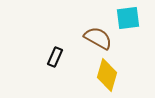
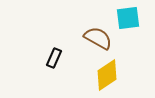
black rectangle: moved 1 px left, 1 px down
yellow diamond: rotated 40 degrees clockwise
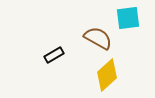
black rectangle: moved 3 px up; rotated 36 degrees clockwise
yellow diamond: rotated 8 degrees counterclockwise
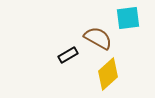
black rectangle: moved 14 px right
yellow diamond: moved 1 px right, 1 px up
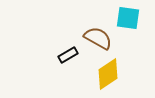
cyan square: rotated 15 degrees clockwise
yellow diamond: rotated 8 degrees clockwise
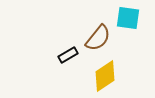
brown semicircle: rotated 100 degrees clockwise
yellow diamond: moved 3 px left, 2 px down
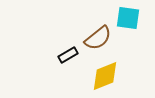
brown semicircle: rotated 12 degrees clockwise
yellow diamond: rotated 12 degrees clockwise
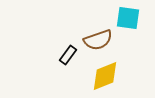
brown semicircle: moved 2 px down; rotated 20 degrees clockwise
black rectangle: rotated 24 degrees counterclockwise
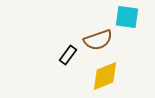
cyan square: moved 1 px left, 1 px up
